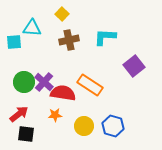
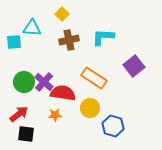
cyan L-shape: moved 2 px left
orange rectangle: moved 4 px right, 7 px up
yellow circle: moved 6 px right, 18 px up
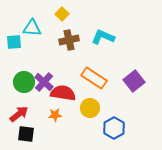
cyan L-shape: rotated 20 degrees clockwise
purple square: moved 15 px down
blue hexagon: moved 1 px right, 2 px down; rotated 15 degrees clockwise
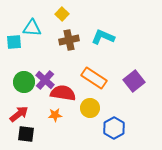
purple cross: moved 1 px right, 2 px up
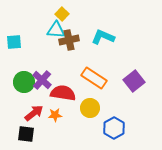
cyan triangle: moved 24 px right, 2 px down
purple cross: moved 3 px left
red arrow: moved 15 px right, 1 px up
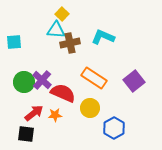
brown cross: moved 1 px right, 3 px down
red semicircle: rotated 15 degrees clockwise
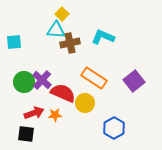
yellow circle: moved 5 px left, 5 px up
red arrow: rotated 18 degrees clockwise
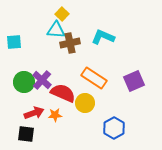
purple square: rotated 15 degrees clockwise
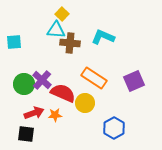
brown cross: rotated 18 degrees clockwise
green circle: moved 2 px down
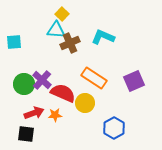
brown cross: rotated 30 degrees counterclockwise
